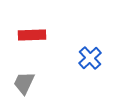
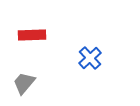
gray trapezoid: rotated 15 degrees clockwise
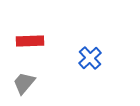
red rectangle: moved 2 px left, 6 px down
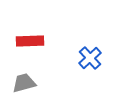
gray trapezoid: rotated 35 degrees clockwise
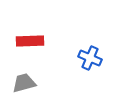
blue cross: rotated 25 degrees counterclockwise
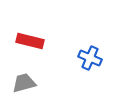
red rectangle: rotated 16 degrees clockwise
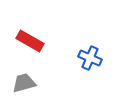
red rectangle: rotated 16 degrees clockwise
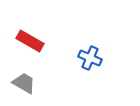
gray trapezoid: rotated 45 degrees clockwise
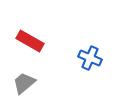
gray trapezoid: rotated 70 degrees counterclockwise
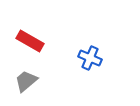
gray trapezoid: moved 2 px right, 2 px up
